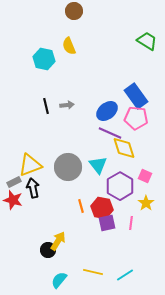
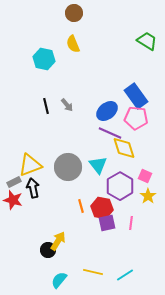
brown circle: moved 2 px down
yellow semicircle: moved 4 px right, 2 px up
gray arrow: rotated 56 degrees clockwise
yellow star: moved 2 px right, 7 px up
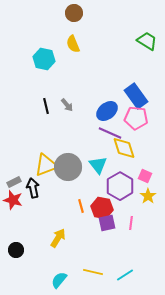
yellow triangle: moved 16 px right
yellow arrow: moved 3 px up
black circle: moved 32 px left
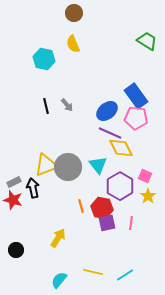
yellow diamond: moved 3 px left; rotated 10 degrees counterclockwise
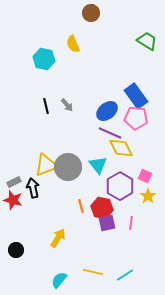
brown circle: moved 17 px right
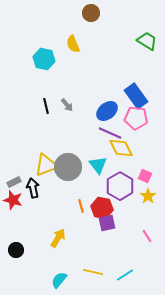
pink line: moved 16 px right, 13 px down; rotated 40 degrees counterclockwise
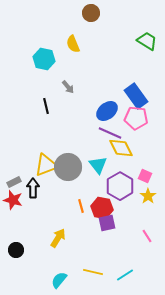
gray arrow: moved 1 px right, 18 px up
black arrow: rotated 12 degrees clockwise
